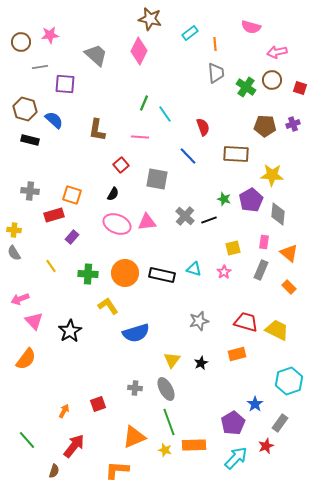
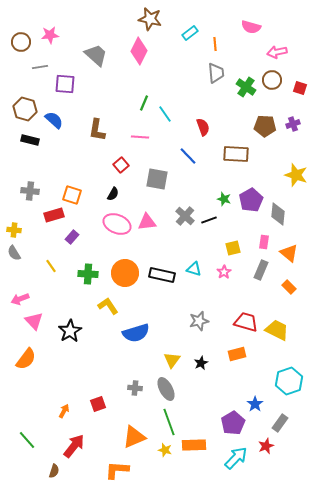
yellow star at (272, 175): moved 24 px right; rotated 15 degrees clockwise
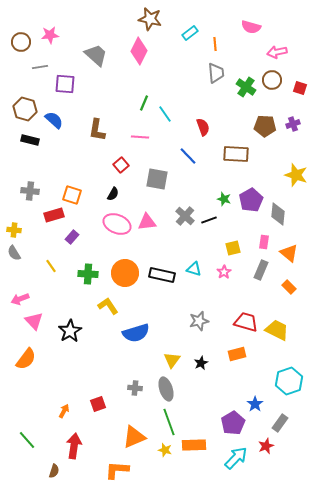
gray ellipse at (166, 389): rotated 10 degrees clockwise
red arrow at (74, 446): rotated 30 degrees counterclockwise
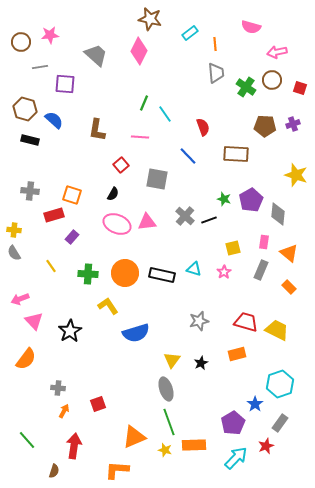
cyan hexagon at (289, 381): moved 9 px left, 3 px down
gray cross at (135, 388): moved 77 px left
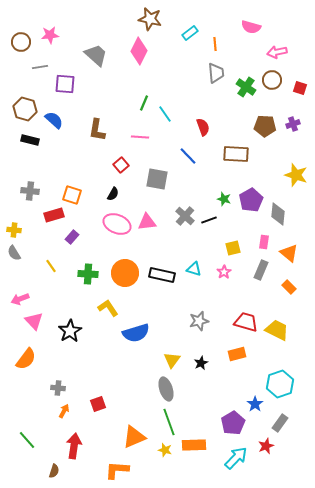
yellow L-shape at (108, 306): moved 2 px down
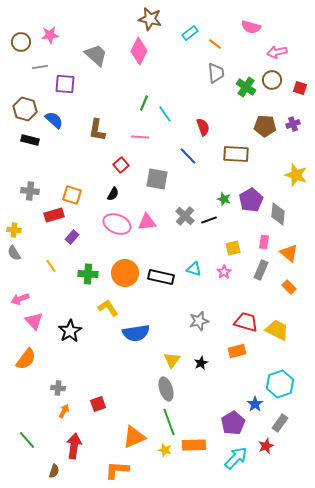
orange line at (215, 44): rotated 48 degrees counterclockwise
black rectangle at (162, 275): moved 1 px left, 2 px down
blue semicircle at (136, 333): rotated 8 degrees clockwise
orange rectangle at (237, 354): moved 3 px up
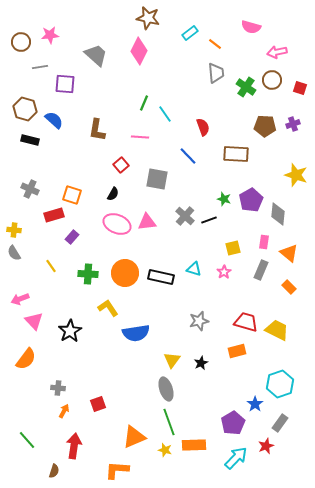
brown star at (150, 19): moved 2 px left, 1 px up
gray cross at (30, 191): moved 2 px up; rotated 18 degrees clockwise
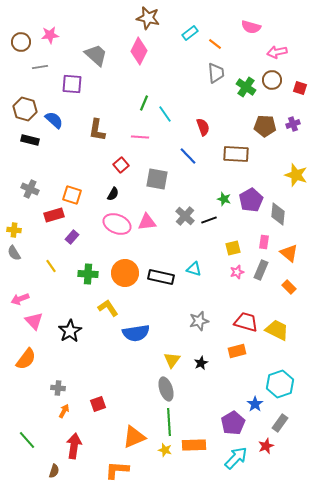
purple square at (65, 84): moved 7 px right
pink star at (224, 272): moved 13 px right; rotated 16 degrees clockwise
green line at (169, 422): rotated 16 degrees clockwise
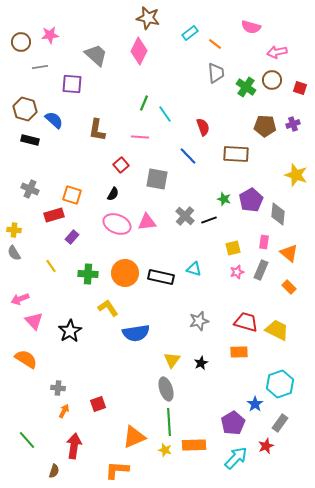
orange rectangle at (237, 351): moved 2 px right, 1 px down; rotated 12 degrees clockwise
orange semicircle at (26, 359): rotated 95 degrees counterclockwise
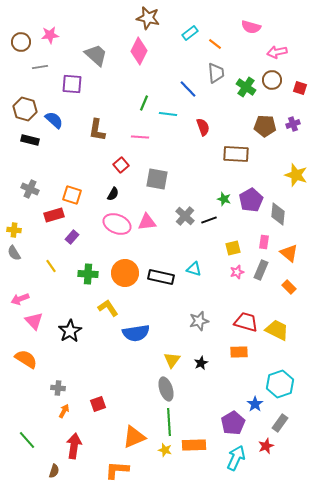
cyan line at (165, 114): moved 3 px right; rotated 48 degrees counterclockwise
blue line at (188, 156): moved 67 px up
cyan arrow at (236, 458): rotated 20 degrees counterclockwise
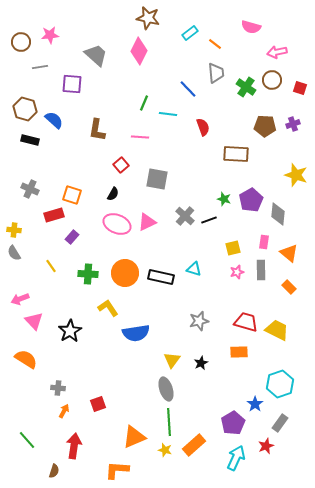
pink triangle at (147, 222): rotated 18 degrees counterclockwise
gray rectangle at (261, 270): rotated 24 degrees counterclockwise
orange rectangle at (194, 445): rotated 40 degrees counterclockwise
